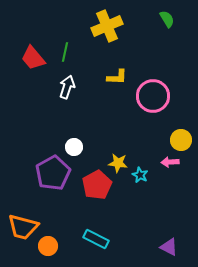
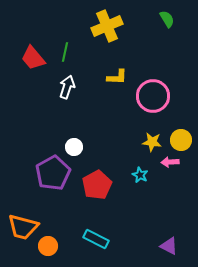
yellow star: moved 34 px right, 21 px up
purple triangle: moved 1 px up
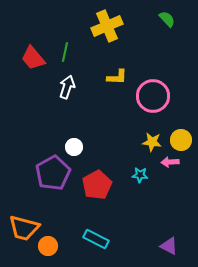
green semicircle: rotated 12 degrees counterclockwise
cyan star: rotated 21 degrees counterclockwise
orange trapezoid: moved 1 px right, 1 px down
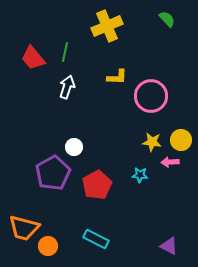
pink circle: moved 2 px left
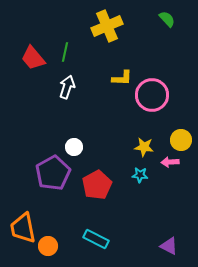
yellow L-shape: moved 5 px right, 1 px down
pink circle: moved 1 px right, 1 px up
yellow star: moved 8 px left, 5 px down
orange trapezoid: moved 1 px left; rotated 64 degrees clockwise
